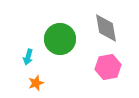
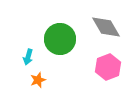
gray diamond: moved 1 px up; rotated 20 degrees counterclockwise
pink hexagon: rotated 10 degrees counterclockwise
orange star: moved 2 px right, 3 px up
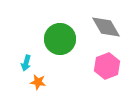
cyan arrow: moved 2 px left, 6 px down
pink hexagon: moved 1 px left, 1 px up
orange star: moved 2 px down; rotated 28 degrees clockwise
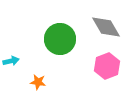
cyan arrow: moved 15 px left, 2 px up; rotated 119 degrees counterclockwise
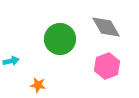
orange star: moved 3 px down
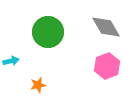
green circle: moved 12 px left, 7 px up
orange star: rotated 21 degrees counterclockwise
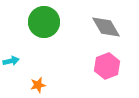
green circle: moved 4 px left, 10 px up
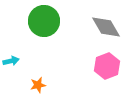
green circle: moved 1 px up
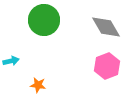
green circle: moved 1 px up
orange star: rotated 21 degrees clockwise
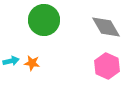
pink hexagon: rotated 15 degrees counterclockwise
orange star: moved 6 px left, 22 px up
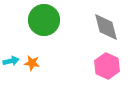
gray diamond: rotated 16 degrees clockwise
